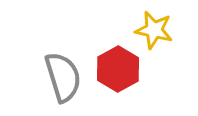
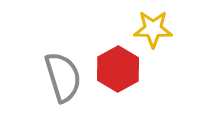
yellow star: moved 1 px left, 1 px up; rotated 12 degrees counterclockwise
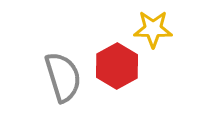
red hexagon: moved 1 px left, 3 px up
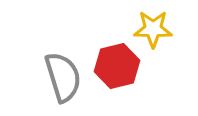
red hexagon: rotated 15 degrees clockwise
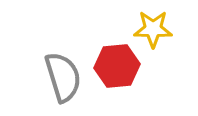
red hexagon: rotated 9 degrees clockwise
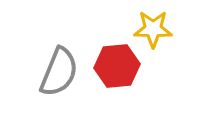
gray semicircle: moved 4 px left, 5 px up; rotated 39 degrees clockwise
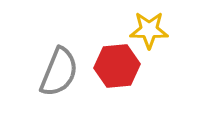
yellow star: moved 4 px left, 1 px down
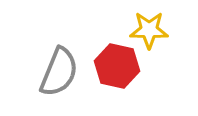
red hexagon: rotated 18 degrees clockwise
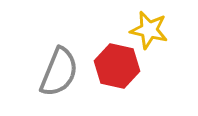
yellow star: rotated 12 degrees clockwise
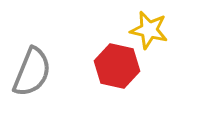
gray semicircle: moved 27 px left
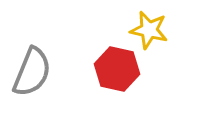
red hexagon: moved 3 px down
